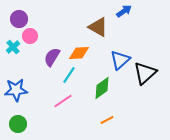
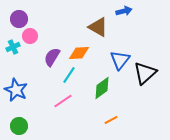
blue arrow: rotated 21 degrees clockwise
cyan cross: rotated 16 degrees clockwise
blue triangle: rotated 10 degrees counterclockwise
blue star: rotated 30 degrees clockwise
orange line: moved 4 px right
green circle: moved 1 px right, 2 px down
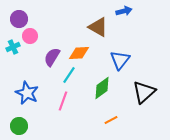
black triangle: moved 1 px left, 19 px down
blue star: moved 11 px right, 3 px down
pink line: rotated 36 degrees counterclockwise
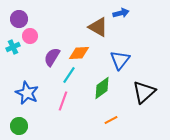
blue arrow: moved 3 px left, 2 px down
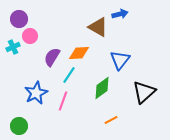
blue arrow: moved 1 px left, 1 px down
blue star: moved 9 px right; rotated 20 degrees clockwise
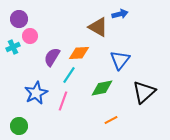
green diamond: rotated 25 degrees clockwise
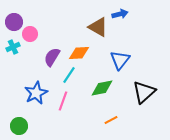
purple circle: moved 5 px left, 3 px down
pink circle: moved 2 px up
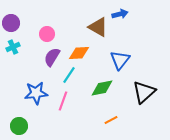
purple circle: moved 3 px left, 1 px down
pink circle: moved 17 px right
blue star: rotated 20 degrees clockwise
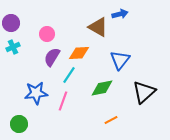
green circle: moved 2 px up
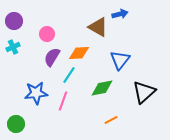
purple circle: moved 3 px right, 2 px up
green circle: moved 3 px left
